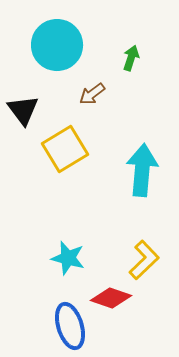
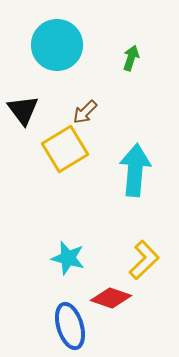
brown arrow: moved 7 px left, 18 px down; rotated 8 degrees counterclockwise
cyan arrow: moved 7 px left
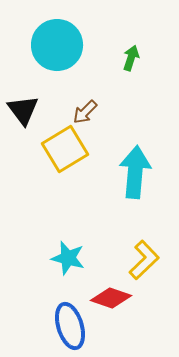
cyan arrow: moved 2 px down
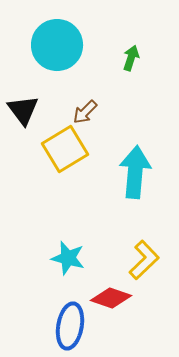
blue ellipse: rotated 27 degrees clockwise
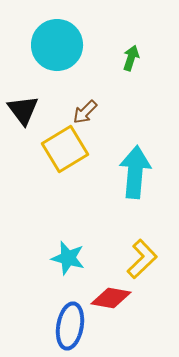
yellow L-shape: moved 2 px left, 1 px up
red diamond: rotated 9 degrees counterclockwise
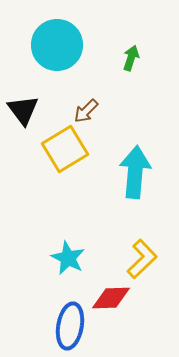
brown arrow: moved 1 px right, 1 px up
cyan star: rotated 12 degrees clockwise
red diamond: rotated 12 degrees counterclockwise
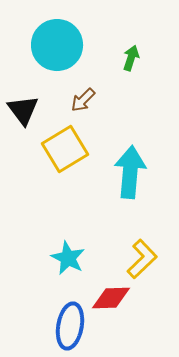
brown arrow: moved 3 px left, 11 px up
cyan arrow: moved 5 px left
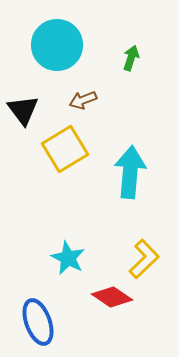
brown arrow: rotated 24 degrees clockwise
yellow L-shape: moved 2 px right
red diamond: moved 1 px right, 1 px up; rotated 36 degrees clockwise
blue ellipse: moved 32 px left, 4 px up; rotated 30 degrees counterclockwise
